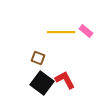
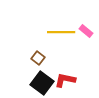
brown square: rotated 16 degrees clockwise
red L-shape: rotated 50 degrees counterclockwise
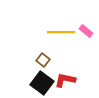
brown square: moved 5 px right, 2 px down
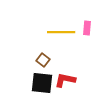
pink rectangle: moved 1 px right, 3 px up; rotated 56 degrees clockwise
black square: rotated 30 degrees counterclockwise
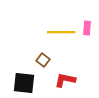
black square: moved 18 px left
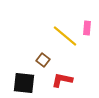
yellow line: moved 4 px right, 4 px down; rotated 40 degrees clockwise
red L-shape: moved 3 px left
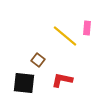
brown square: moved 5 px left
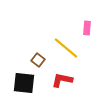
yellow line: moved 1 px right, 12 px down
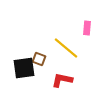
brown square: moved 1 px right, 1 px up; rotated 16 degrees counterclockwise
black square: moved 15 px up; rotated 15 degrees counterclockwise
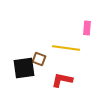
yellow line: rotated 32 degrees counterclockwise
